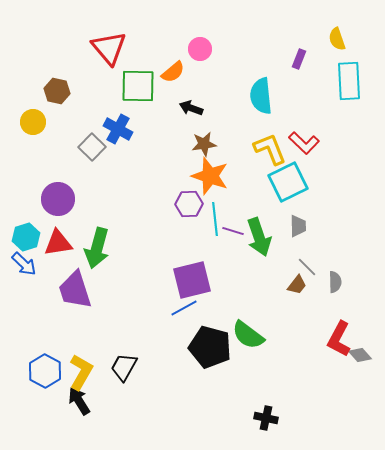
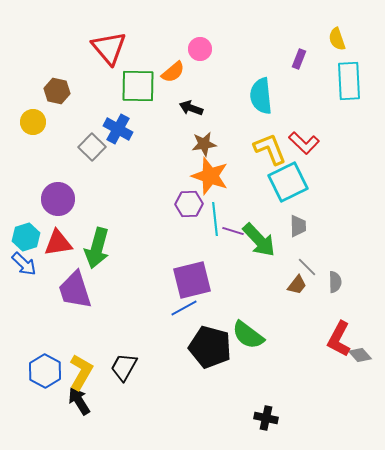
green arrow at (259, 237): moved 3 px down; rotated 24 degrees counterclockwise
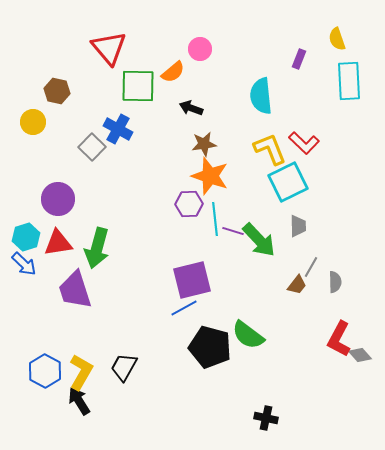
gray line at (307, 267): moved 4 px right; rotated 75 degrees clockwise
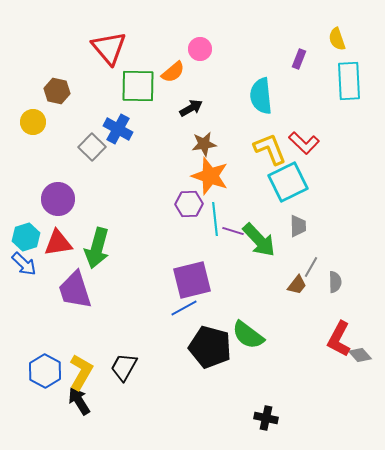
black arrow at (191, 108): rotated 130 degrees clockwise
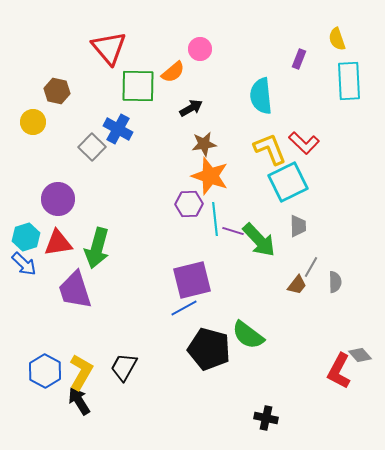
red L-shape at (339, 339): moved 32 px down
black pentagon at (210, 347): moved 1 px left, 2 px down
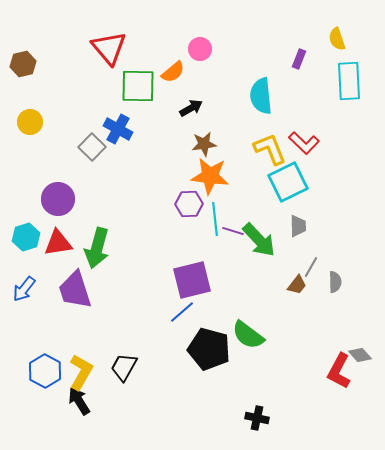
brown hexagon at (57, 91): moved 34 px left, 27 px up; rotated 25 degrees counterclockwise
yellow circle at (33, 122): moved 3 px left
orange star at (210, 176): rotated 12 degrees counterclockwise
blue arrow at (24, 264): moved 25 px down; rotated 84 degrees clockwise
blue line at (184, 308): moved 2 px left, 4 px down; rotated 12 degrees counterclockwise
black cross at (266, 418): moved 9 px left
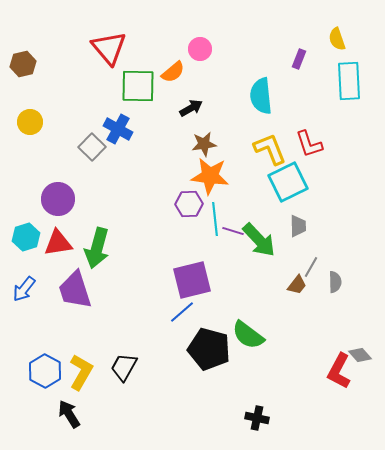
red L-shape at (304, 143): moved 5 px right, 1 px down; rotated 28 degrees clockwise
black arrow at (79, 401): moved 10 px left, 13 px down
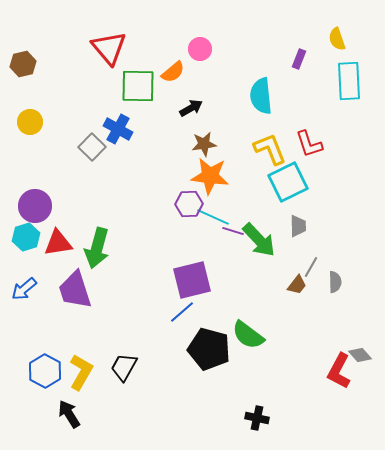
purple circle at (58, 199): moved 23 px left, 7 px down
cyan line at (215, 219): moved 2 px left, 2 px up; rotated 60 degrees counterclockwise
blue arrow at (24, 289): rotated 12 degrees clockwise
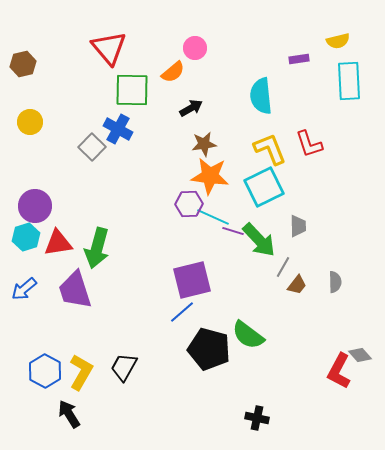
yellow semicircle at (337, 39): moved 1 px right, 2 px down; rotated 85 degrees counterclockwise
pink circle at (200, 49): moved 5 px left, 1 px up
purple rectangle at (299, 59): rotated 60 degrees clockwise
green square at (138, 86): moved 6 px left, 4 px down
cyan square at (288, 182): moved 24 px left, 5 px down
gray line at (311, 267): moved 28 px left
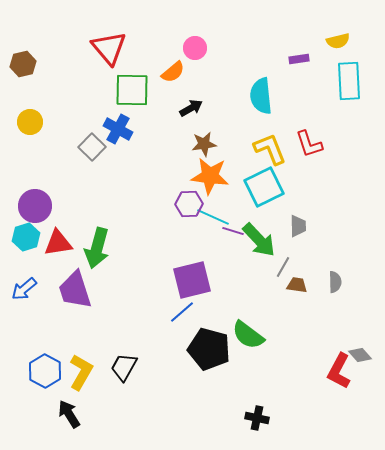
brown trapezoid at (297, 285): rotated 120 degrees counterclockwise
